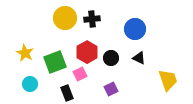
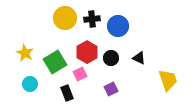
blue circle: moved 17 px left, 3 px up
green square: rotated 10 degrees counterclockwise
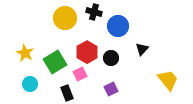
black cross: moved 2 px right, 7 px up; rotated 21 degrees clockwise
black triangle: moved 3 px right, 9 px up; rotated 48 degrees clockwise
yellow trapezoid: rotated 20 degrees counterclockwise
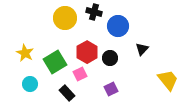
black circle: moved 1 px left
black rectangle: rotated 21 degrees counterclockwise
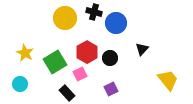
blue circle: moved 2 px left, 3 px up
cyan circle: moved 10 px left
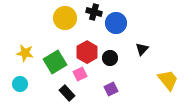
yellow star: rotated 18 degrees counterclockwise
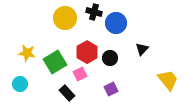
yellow star: moved 2 px right
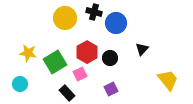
yellow star: moved 1 px right
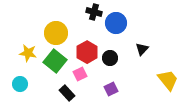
yellow circle: moved 9 px left, 15 px down
green square: moved 1 px up; rotated 20 degrees counterclockwise
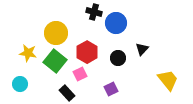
black circle: moved 8 px right
